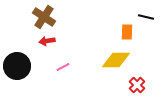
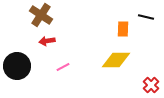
brown cross: moved 3 px left, 2 px up
orange rectangle: moved 4 px left, 3 px up
red cross: moved 14 px right
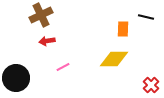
brown cross: rotated 30 degrees clockwise
yellow diamond: moved 2 px left, 1 px up
black circle: moved 1 px left, 12 px down
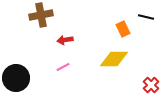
brown cross: rotated 15 degrees clockwise
orange rectangle: rotated 28 degrees counterclockwise
red arrow: moved 18 px right, 1 px up
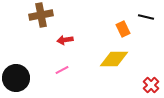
pink line: moved 1 px left, 3 px down
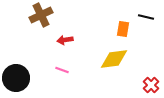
brown cross: rotated 15 degrees counterclockwise
orange rectangle: rotated 35 degrees clockwise
yellow diamond: rotated 8 degrees counterclockwise
pink line: rotated 48 degrees clockwise
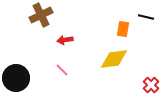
pink line: rotated 24 degrees clockwise
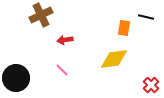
orange rectangle: moved 1 px right, 1 px up
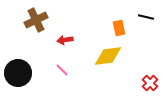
brown cross: moved 5 px left, 5 px down
orange rectangle: moved 5 px left; rotated 21 degrees counterclockwise
yellow diamond: moved 6 px left, 3 px up
black circle: moved 2 px right, 5 px up
red cross: moved 1 px left, 2 px up
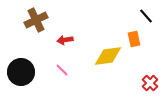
black line: moved 1 px up; rotated 35 degrees clockwise
orange rectangle: moved 15 px right, 11 px down
black circle: moved 3 px right, 1 px up
